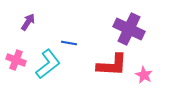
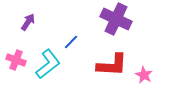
purple cross: moved 13 px left, 10 px up
blue line: moved 2 px right, 1 px up; rotated 56 degrees counterclockwise
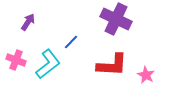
pink star: moved 2 px right
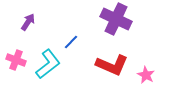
red L-shape: rotated 20 degrees clockwise
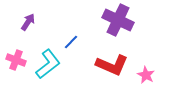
purple cross: moved 2 px right, 1 px down
